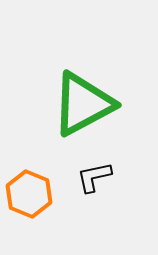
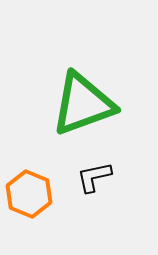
green triangle: rotated 8 degrees clockwise
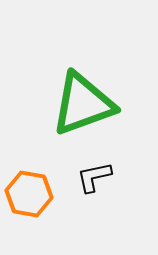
orange hexagon: rotated 12 degrees counterclockwise
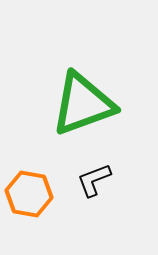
black L-shape: moved 3 px down; rotated 9 degrees counterclockwise
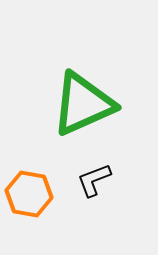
green triangle: rotated 4 degrees counterclockwise
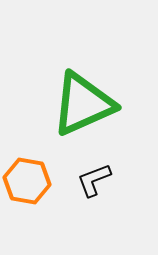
orange hexagon: moved 2 px left, 13 px up
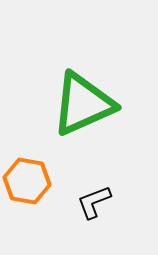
black L-shape: moved 22 px down
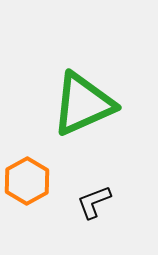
orange hexagon: rotated 21 degrees clockwise
